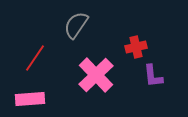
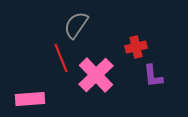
red line: moved 26 px right; rotated 56 degrees counterclockwise
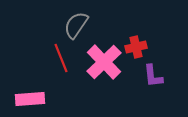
pink cross: moved 8 px right, 13 px up
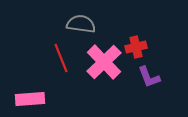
gray semicircle: moved 5 px right, 1 px up; rotated 64 degrees clockwise
purple L-shape: moved 4 px left, 1 px down; rotated 15 degrees counterclockwise
